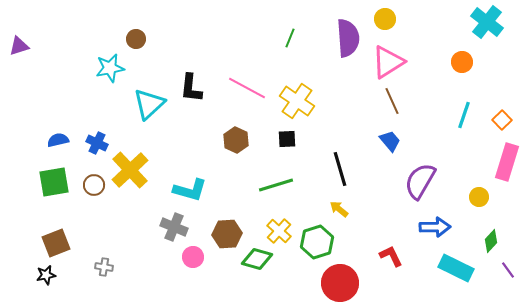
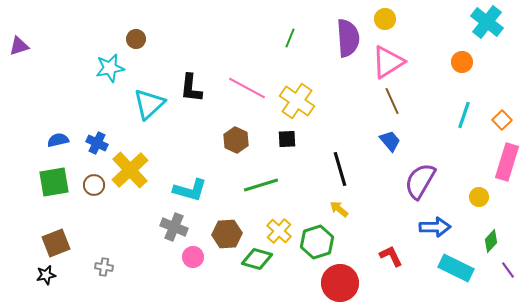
green line at (276, 185): moved 15 px left
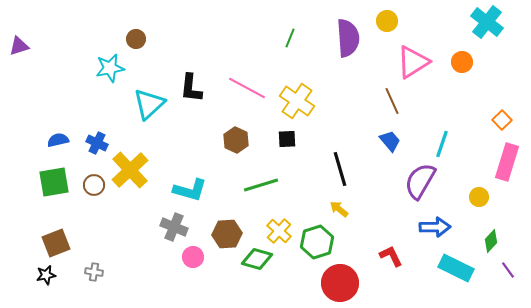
yellow circle at (385, 19): moved 2 px right, 2 px down
pink triangle at (388, 62): moved 25 px right
cyan line at (464, 115): moved 22 px left, 29 px down
gray cross at (104, 267): moved 10 px left, 5 px down
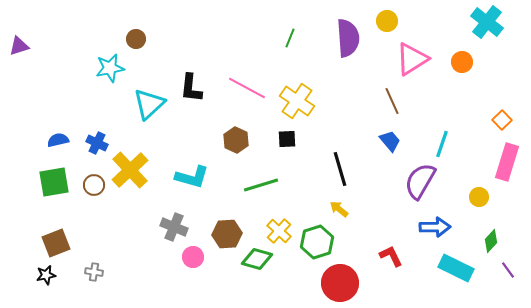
pink triangle at (413, 62): moved 1 px left, 3 px up
cyan L-shape at (190, 190): moved 2 px right, 13 px up
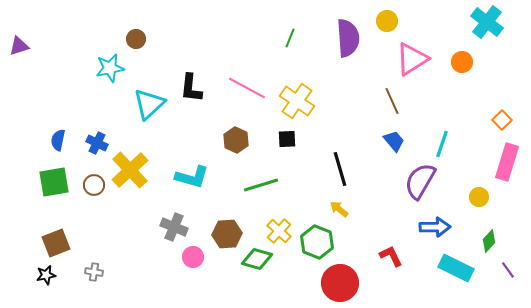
blue semicircle at (58, 140): rotated 65 degrees counterclockwise
blue trapezoid at (390, 141): moved 4 px right
green diamond at (491, 241): moved 2 px left
green hexagon at (317, 242): rotated 20 degrees counterclockwise
